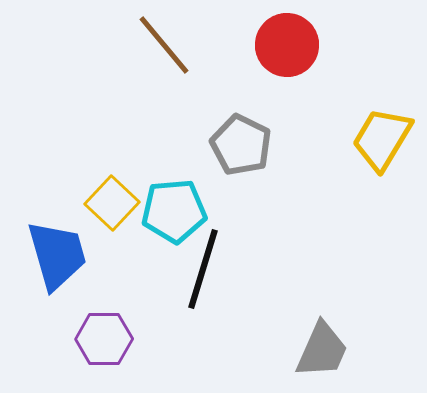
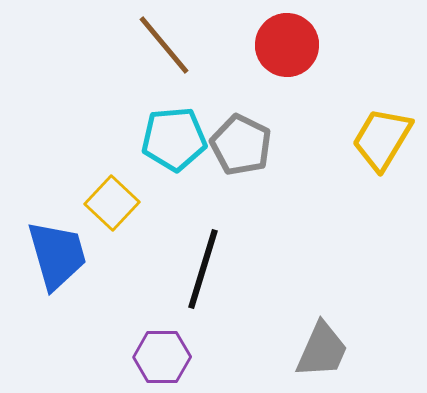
cyan pentagon: moved 72 px up
purple hexagon: moved 58 px right, 18 px down
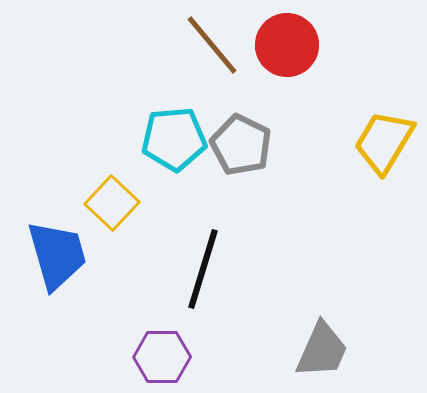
brown line: moved 48 px right
yellow trapezoid: moved 2 px right, 3 px down
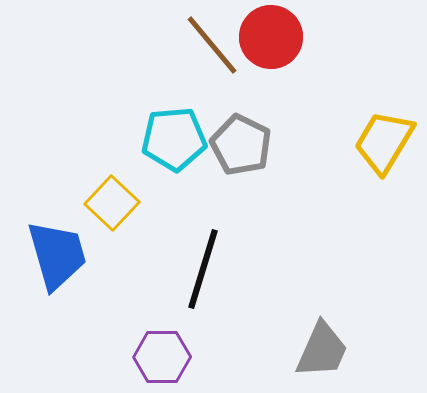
red circle: moved 16 px left, 8 px up
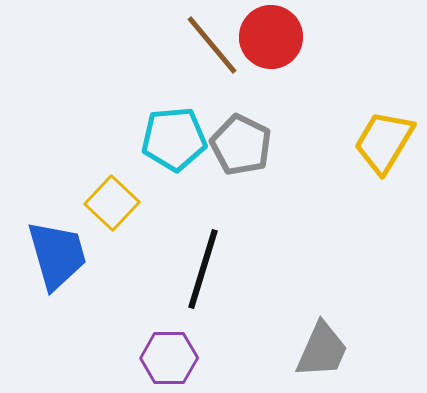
purple hexagon: moved 7 px right, 1 px down
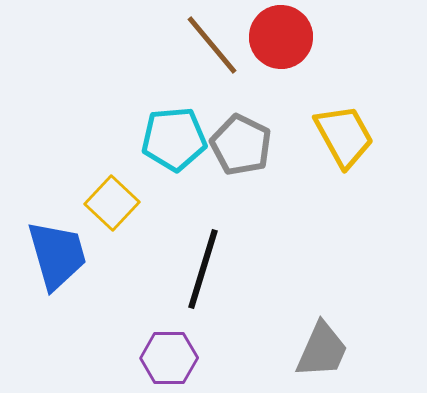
red circle: moved 10 px right
yellow trapezoid: moved 40 px left, 6 px up; rotated 120 degrees clockwise
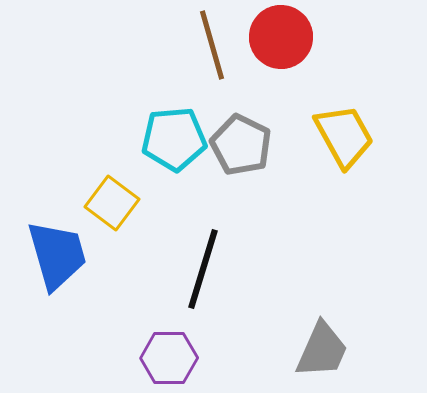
brown line: rotated 24 degrees clockwise
yellow square: rotated 6 degrees counterclockwise
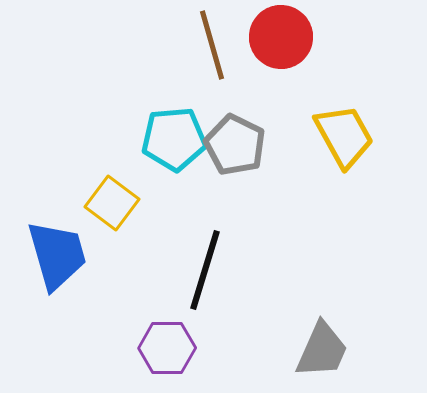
gray pentagon: moved 6 px left
black line: moved 2 px right, 1 px down
purple hexagon: moved 2 px left, 10 px up
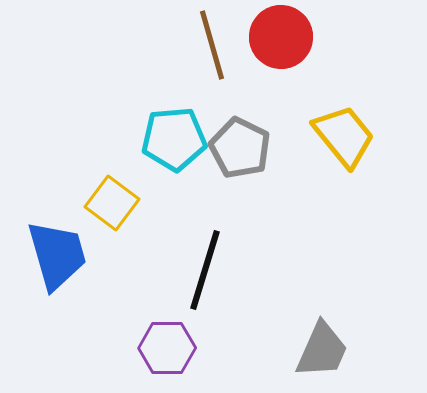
yellow trapezoid: rotated 10 degrees counterclockwise
gray pentagon: moved 5 px right, 3 px down
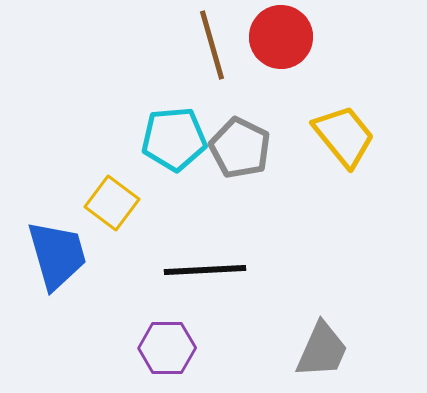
black line: rotated 70 degrees clockwise
